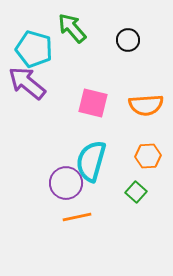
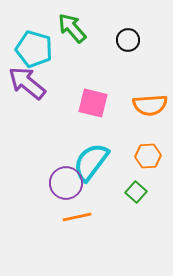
orange semicircle: moved 4 px right
cyan semicircle: moved 1 px down; rotated 21 degrees clockwise
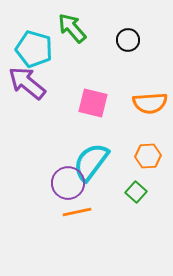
orange semicircle: moved 2 px up
purple circle: moved 2 px right
orange line: moved 5 px up
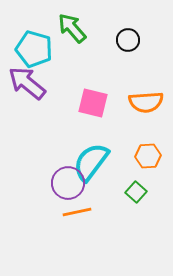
orange semicircle: moved 4 px left, 1 px up
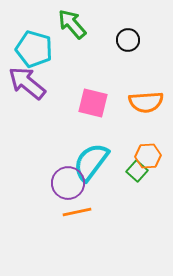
green arrow: moved 4 px up
green square: moved 1 px right, 21 px up
